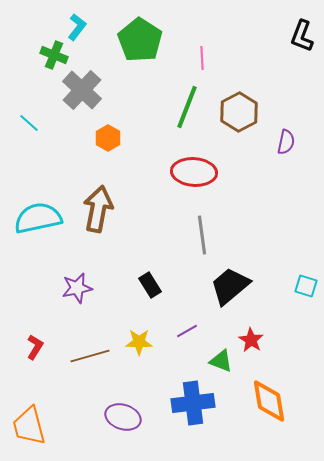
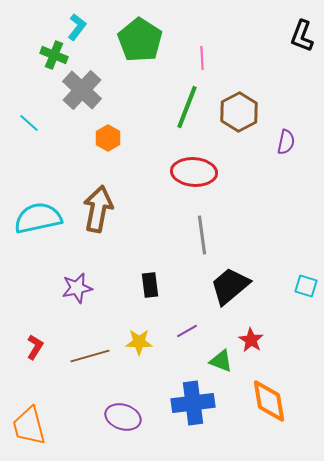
black rectangle: rotated 25 degrees clockwise
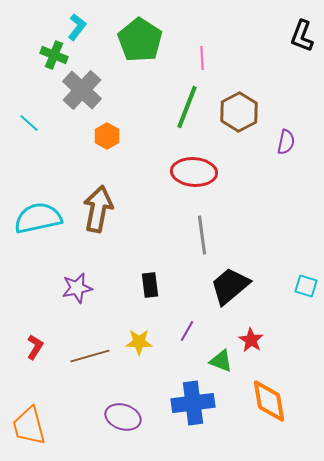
orange hexagon: moved 1 px left, 2 px up
purple line: rotated 30 degrees counterclockwise
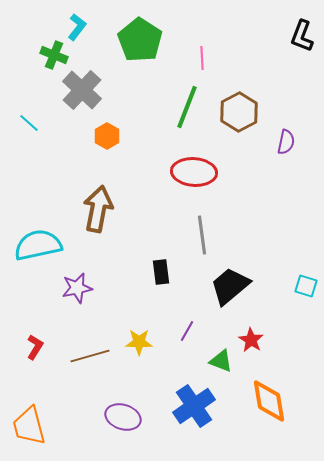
cyan semicircle: moved 27 px down
black rectangle: moved 11 px right, 13 px up
blue cross: moved 1 px right, 3 px down; rotated 27 degrees counterclockwise
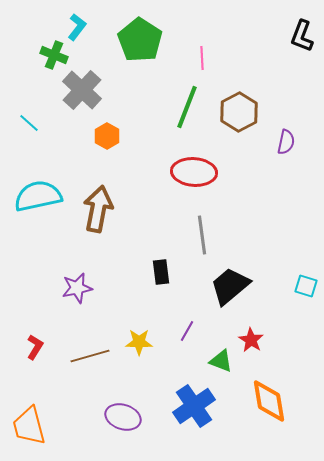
cyan semicircle: moved 49 px up
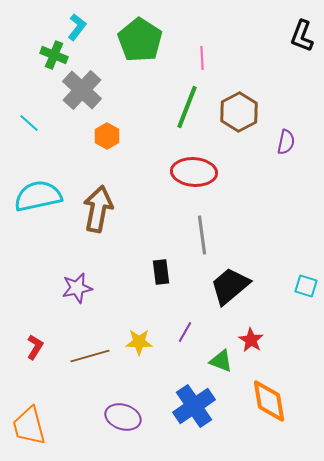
purple line: moved 2 px left, 1 px down
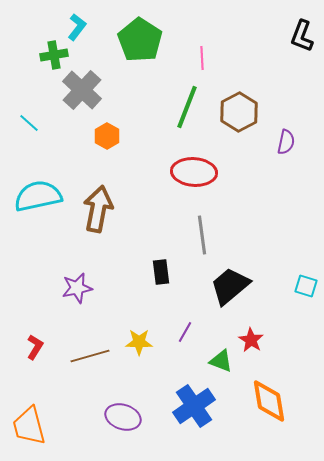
green cross: rotated 32 degrees counterclockwise
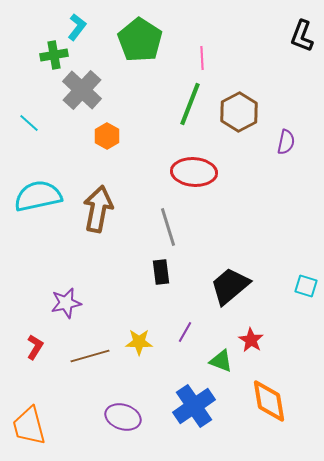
green line: moved 3 px right, 3 px up
gray line: moved 34 px left, 8 px up; rotated 9 degrees counterclockwise
purple star: moved 11 px left, 15 px down
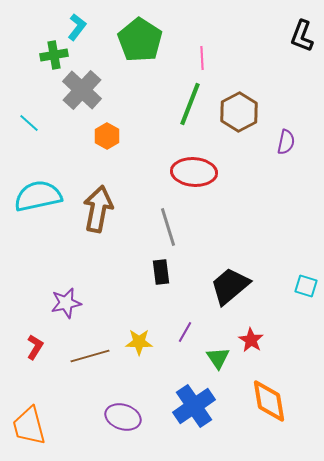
green triangle: moved 3 px left, 3 px up; rotated 35 degrees clockwise
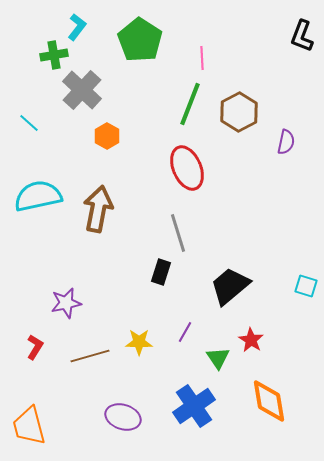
red ellipse: moved 7 px left, 4 px up; rotated 63 degrees clockwise
gray line: moved 10 px right, 6 px down
black rectangle: rotated 25 degrees clockwise
